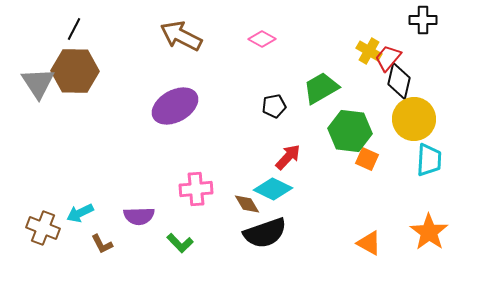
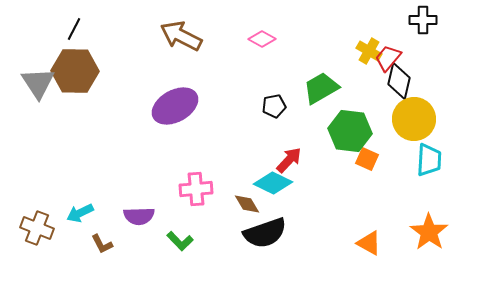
red arrow: moved 1 px right, 3 px down
cyan diamond: moved 6 px up
brown cross: moved 6 px left
green L-shape: moved 2 px up
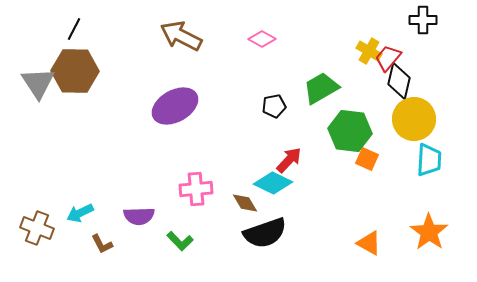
brown diamond: moved 2 px left, 1 px up
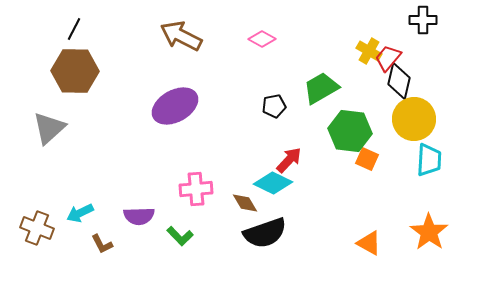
gray triangle: moved 11 px right, 45 px down; rotated 21 degrees clockwise
green L-shape: moved 5 px up
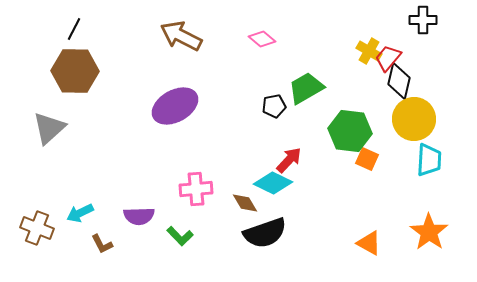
pink diamond: rotated 12 degrees clockwise
green trapezoid: moved 15 px left
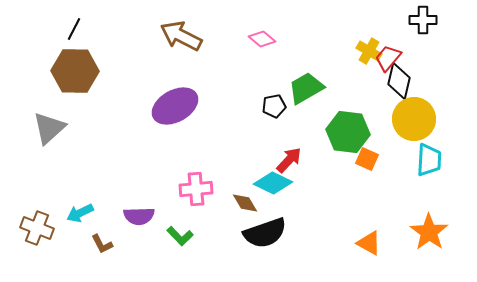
green hexagon: moved 2 px left, 1 px down
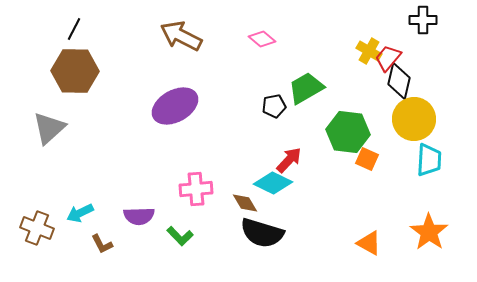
black semicircle: moved 3 px left; rotated 36 degrees clockwise
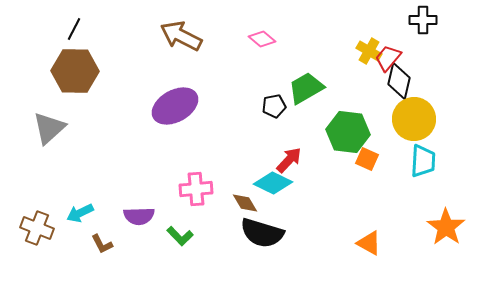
cyan trapezoid: moved 6 px left, 1 px down
orange star: moved 17 px right, 5 px up
